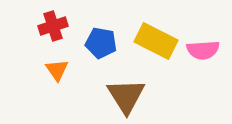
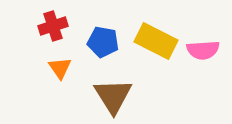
blue pentagon: moved 2 px right, 1 px up
orange triangle: moved 3 px right, 2 px up
brown triangle: moved 13 px left
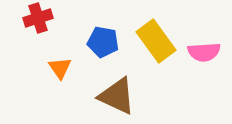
red cross: moved 15 px left, 8 px up
yellow rectangle: rotated 27 degrees clockwise
pink semicircle: moved 1 px right, 2 px down
brown triangle: moved 4 px right; rotated 33 degrees counterclockwise
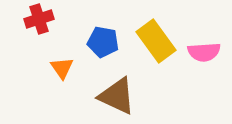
red cross: moved 1 px right, 1 px down
orange triangle: moved 2 px right
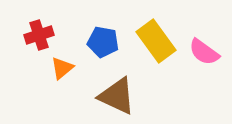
red cross: moved 16 px down
pink semicircle: rotated 40 degrees clockwise
orange triangle: rotated 25 degrees clockwise
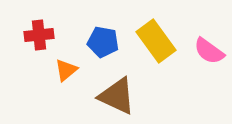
red cross: rotated 12 degrees clockwise
pink semicircle: moved 5 px right, 1 px up
orange triangle: moved 4 px right, 2 px down
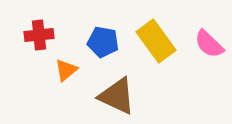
pink semicircle: moved 7 px up; rotated 8 degrees clockwise
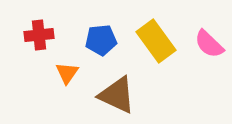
blue pentagon: moved 2 px left, 2 px up; rotated 16 degrees counterclockwise
orange triangle: moved 1 px right, 3 px down; rotated 15 degrees counterclockwise
brown triangle: moved 1 px up
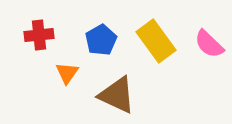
blue pentagon: rotated 24 degrees counterclockwise
